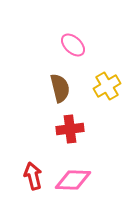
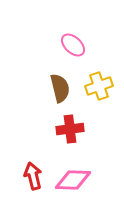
yellow cross: moved 8 px left; rotated 12 degrees clockwise
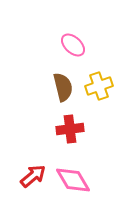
brown semicircle: moved 3 px right, 1 px up
red arrow: rotated 64 degrees clockwise
pink diamond: rotated 57 degrees clockwise
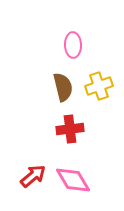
pink ellipse: rotated 45 degrees clockwise
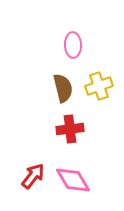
brown semicircle: moved 1 px down
red arrow: rotated 12 degrees counterclockwise
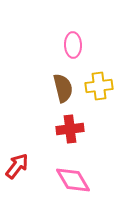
yellow cross: rotated 12 degrees clockwise
red arrow: moved 16 px left, 10 px up
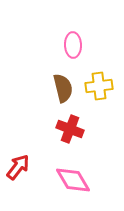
red cross: rotated 28 degrees clockwise
red arrow: moved 1 px right, 1 px down
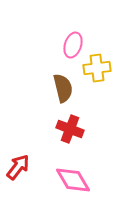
pink ellipse: rotated 20 degrees clockwise
yellow cross: moved 2 px left, 18 px up
